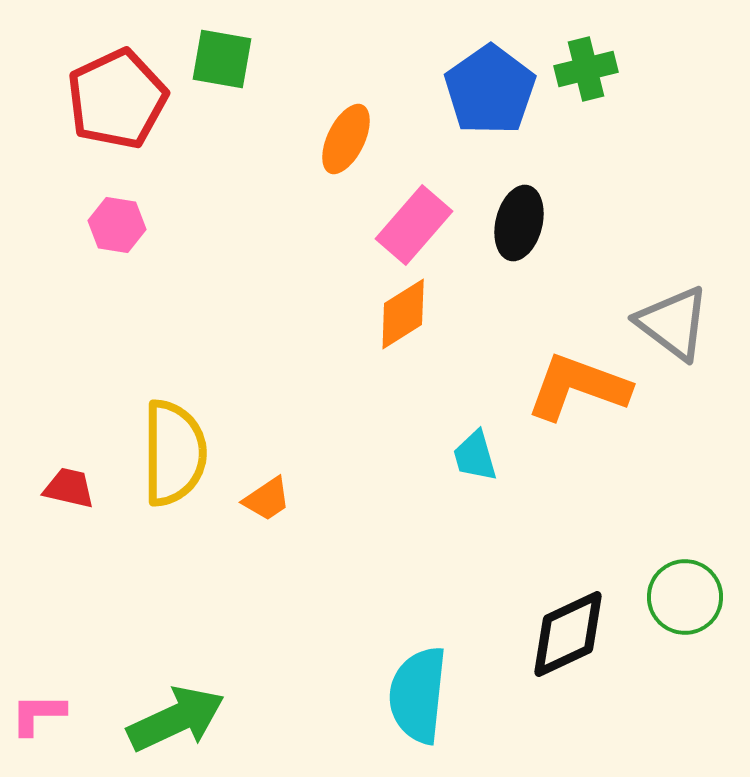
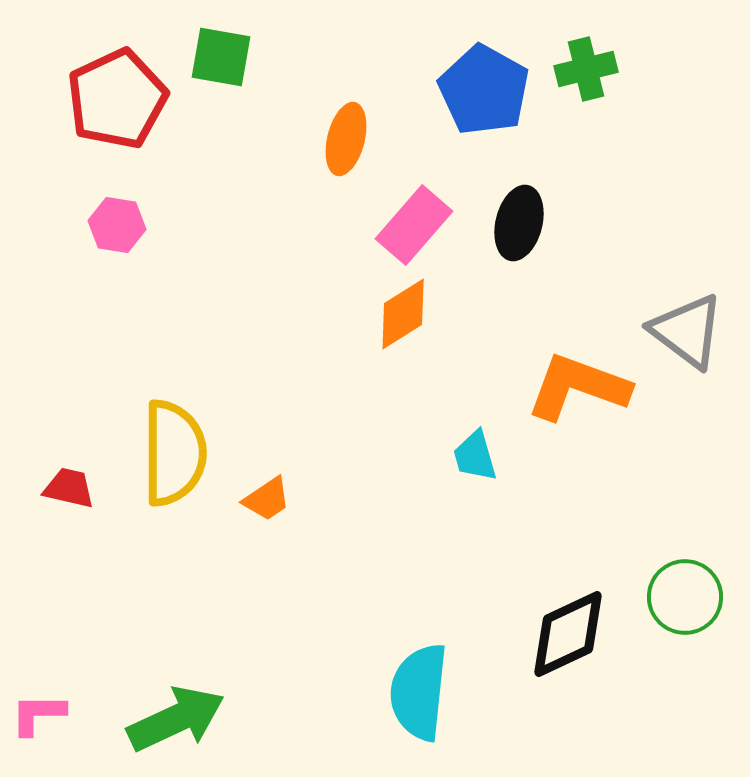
green square: moved 1 px left, 2 px up
blue pentagon: moved 6 px left; rotated 8 degrees counterclockwise
orange ellipse: rotated 12 degrees counterclockwise
gray triangle: moved 14 px right, 8 px down
cyan semicircle: moved 1 px right, 3 px up
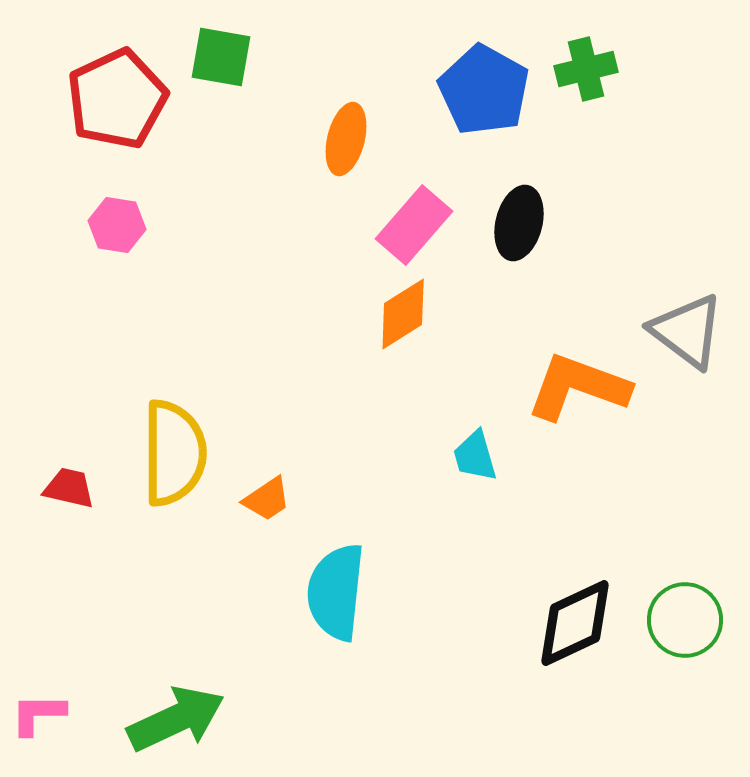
green circle: moved 23 px down
black diamond: moved 7 px right, 11 px up
cyan semicircle: moved 83 px left, 100 px up
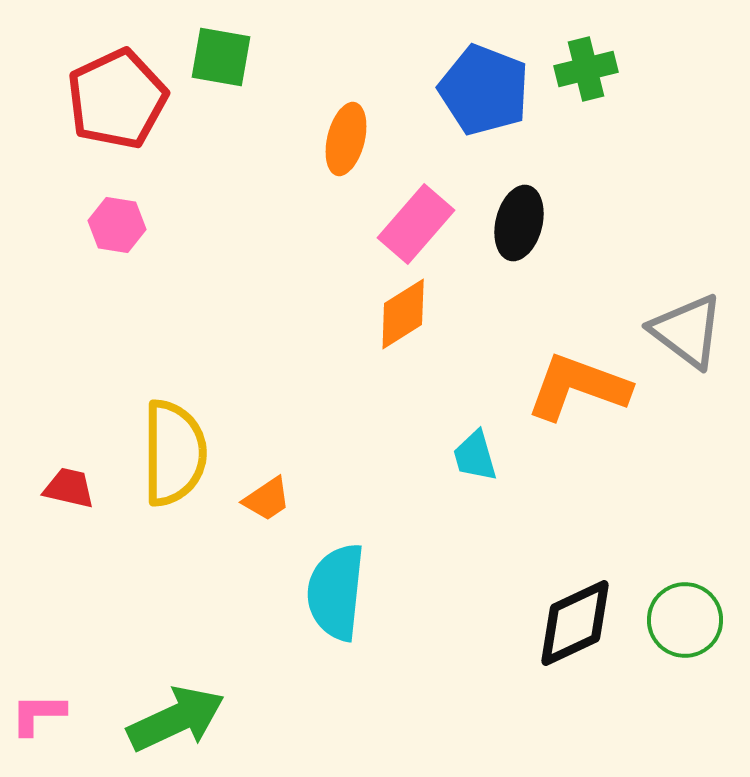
blue pentagon: rotated 8 degrees counterclockwise
pink rectangle: moved 2 px right, 1 px up
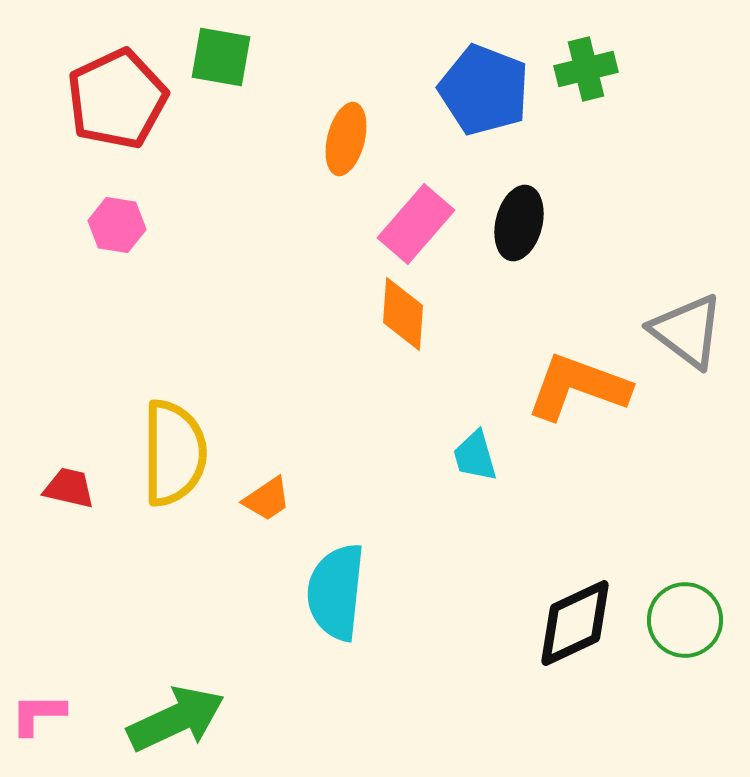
orange diamond: rotated 54 degrees counterclockwise
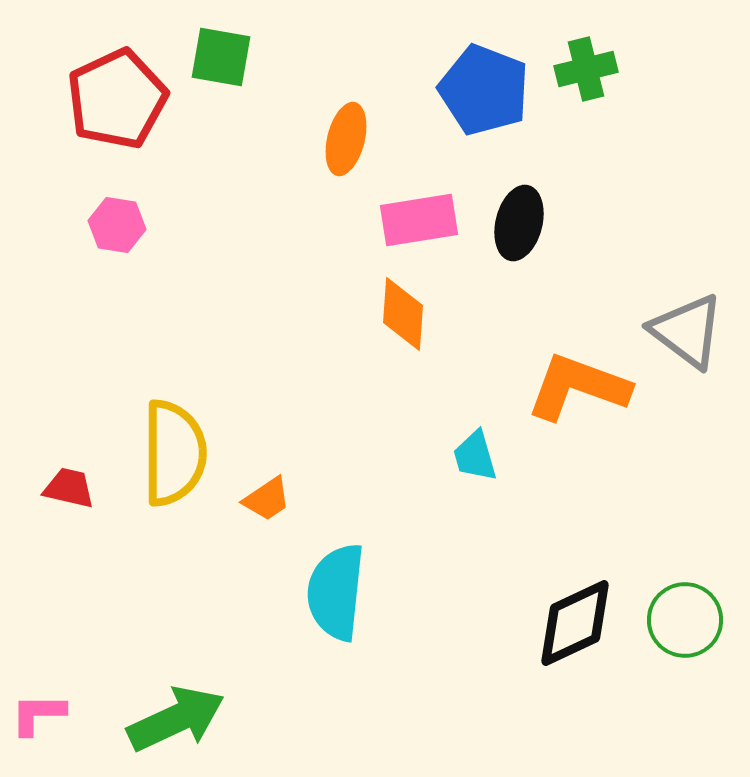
pink rectangle: moved 3 px right, 4 px up; rotated 40 degrees clockwise
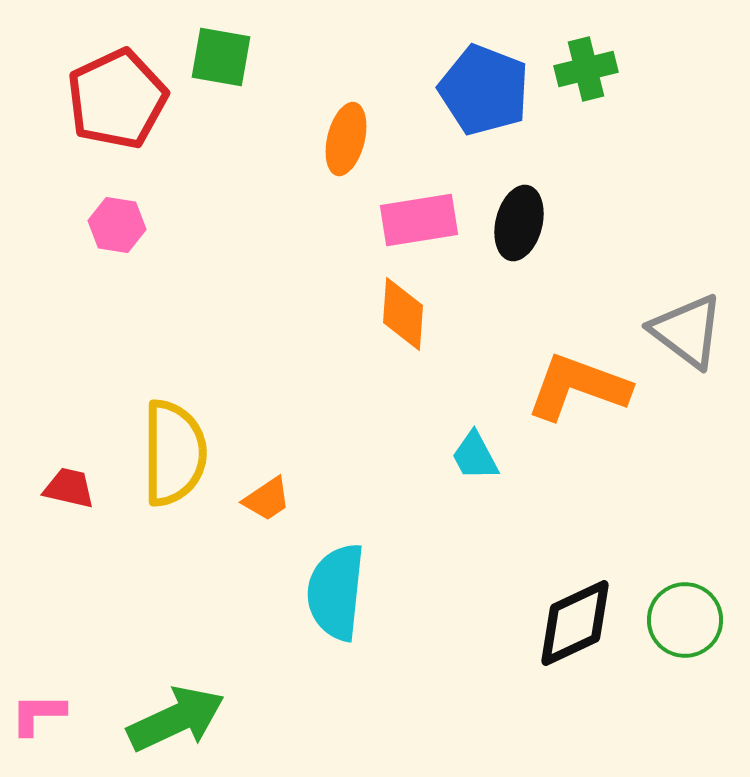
cyan trapezoid: rotated 12 degrees counterclockwise
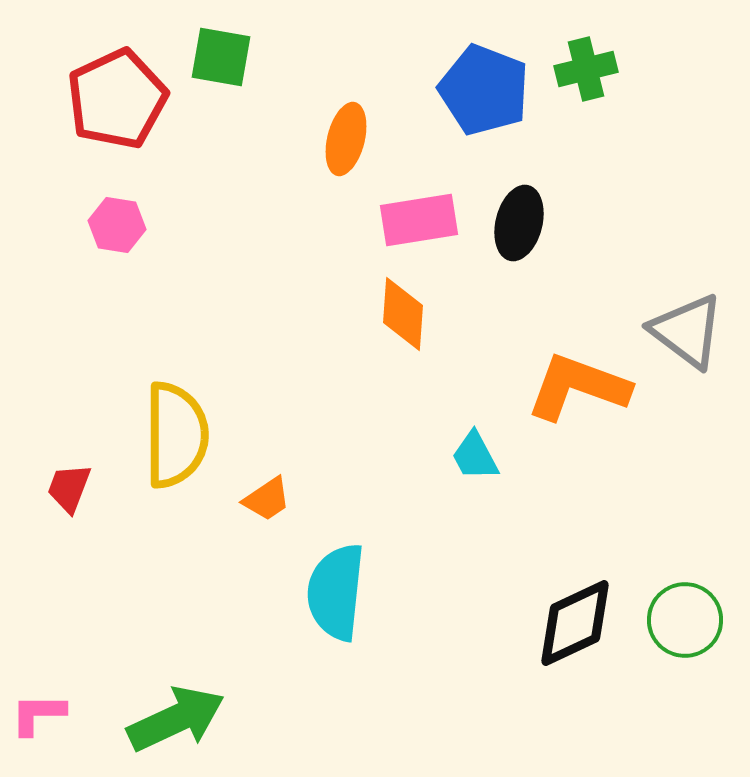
yellow semicircle: moved 2 px right, 18 px up
red trapezoid: rotated 82 degrees counterclockwise
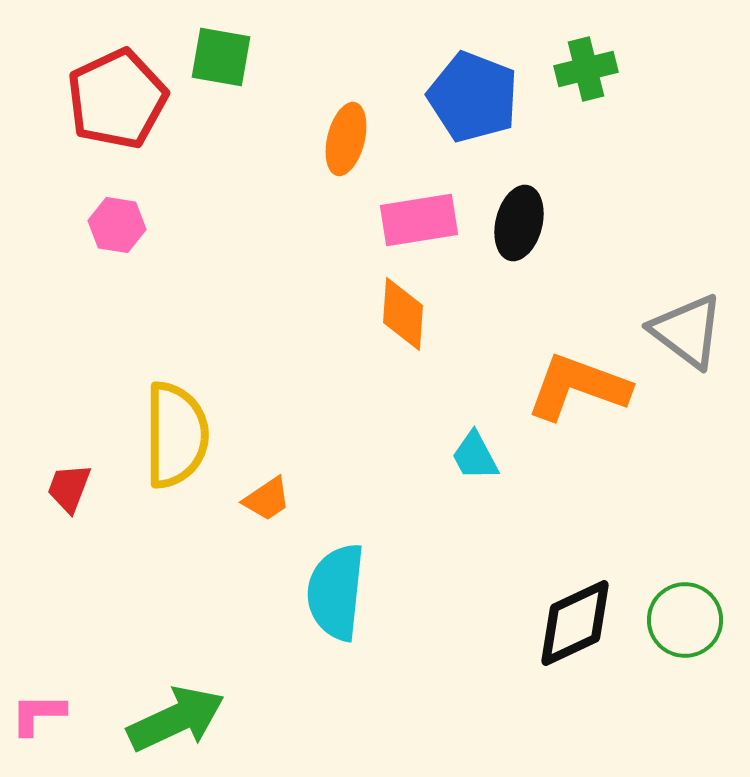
blue pentagon: moved 11 px left, 7 px down
